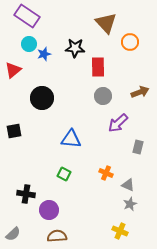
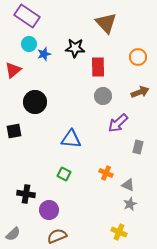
orange circle: moved 8 px right, 15 px down
black circle: moved 7 px left, 4 px down
yellow cross: moved 1 px left, 1 px down
brown semicircle: rotated 18 degrees counterclockwise
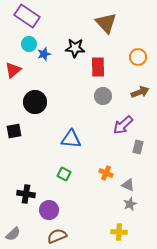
purple arrow: moved 5 px right, 2 px down
yellow cross: rotated 21 degrees counterclockwise
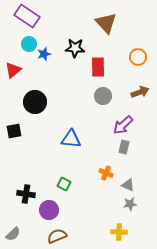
gray rectangle: moved 14 px left
green square: moved 10 px down
gray star: rotated 16 degrees clockwise
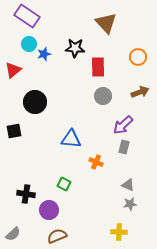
orange cross: moved 10 px left, 11 px up
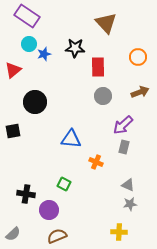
black square: moved 1 px left
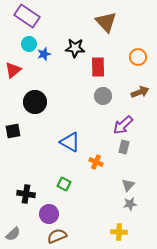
brown triangle: moved 1 px up
blue triangle: moved 1 px left, 3 px down; rotated 25 degrees clockwise
gray triangle: rotated 48 degrees clockwise
purple circle: moved 4 px down
